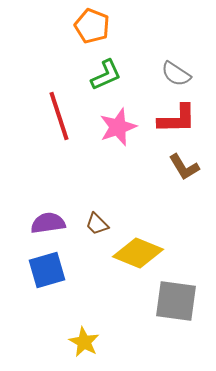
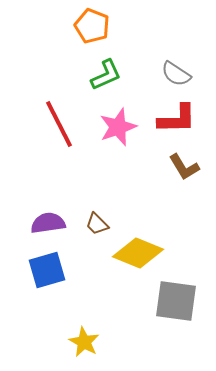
red line: moved 8 px down; rotated 9 degrees counterclockwise
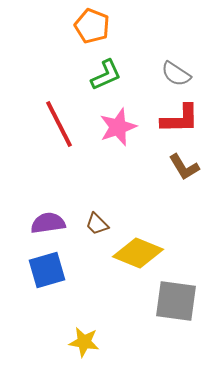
red L-shape: moved 3 px right
yellow star: rotated 20 degrees counterclockwise
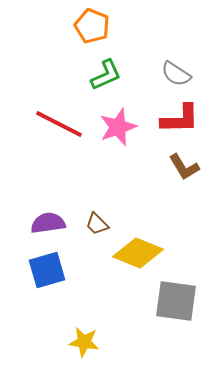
red line: rotated 36 degrees counterclockwise
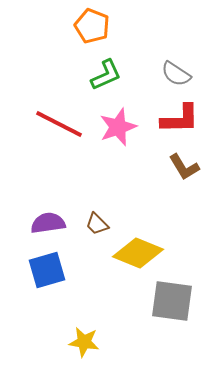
gray square: moved 4 px left
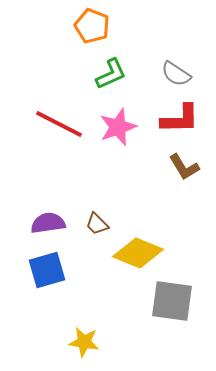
green L-shape: moved 5 px right, 1 px up
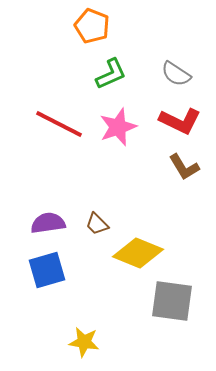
red L-shape: moved 2 px down; rotated 27 degrees clockwise
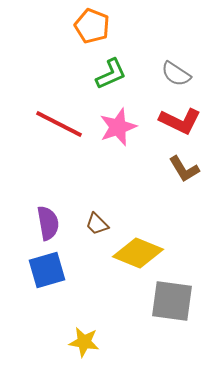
brown L-shape: moved 2 px down
purple semicircle: rotated 88 degrees clockwise
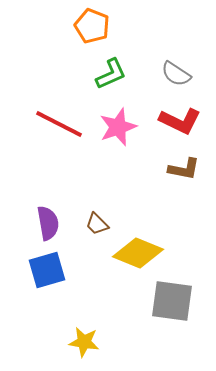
brown L-shape: rotated 48 degrees counterclockwise
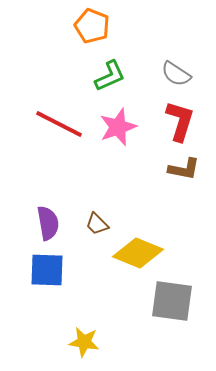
green L-shape: moved 1 px left, 2 px down
red L-shape: rotated 99 degrees counterclockwise
blue square: rotated 18 degrees clockwise
